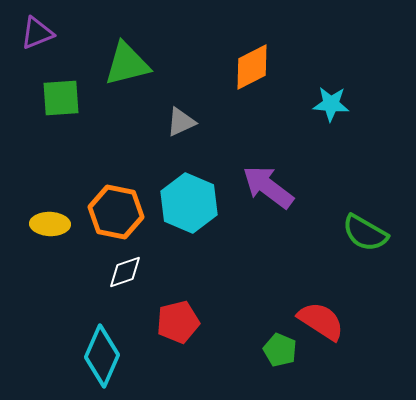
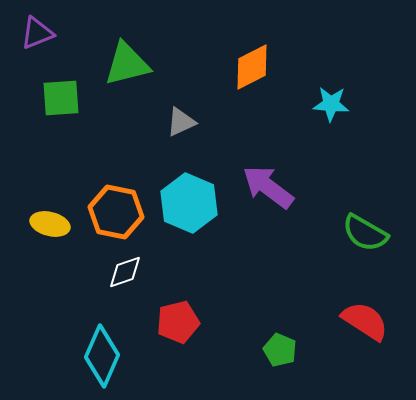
yellow ellipse: rotated 12 degrees clockwise
red semicircle: moved 44 px right
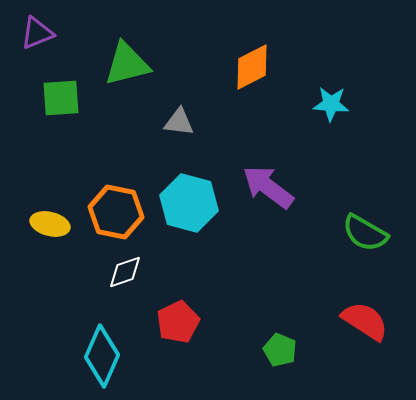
gray triangle: moved 2 px left; rotated 32 degrees clockwise
cyan hexagon: rotated 8 degrees counterclockwise
red pentagon: rotated 12 degrees counterclockwise
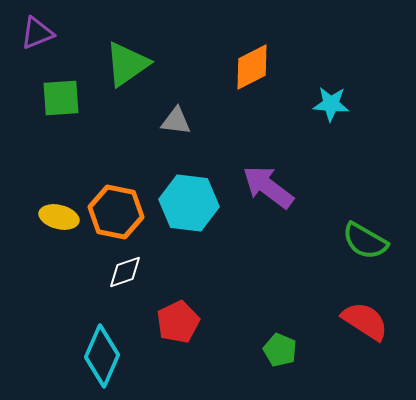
green triangle: rotated 21 degrees counterclockwise
gray triangle: moved 3 px left, 1 px up
cyan hexagon: rotated 8 degrees counterclockwise
yellow ellipse: moved 9 px right, 7 px up
green semicircle: moved 8 px down
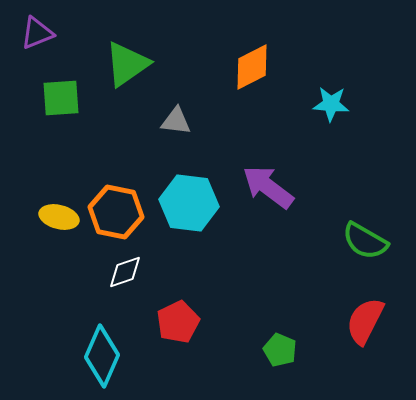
red semicircle: rotated 96 degrees counterclockwise
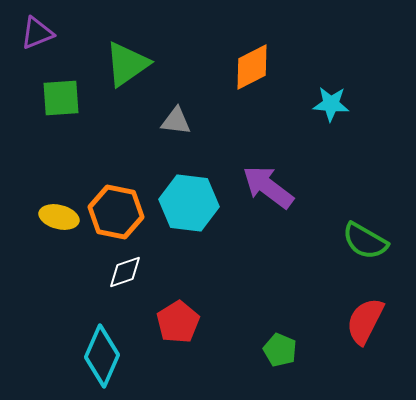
red pentagon: rotated 6 degrees counterclockwise
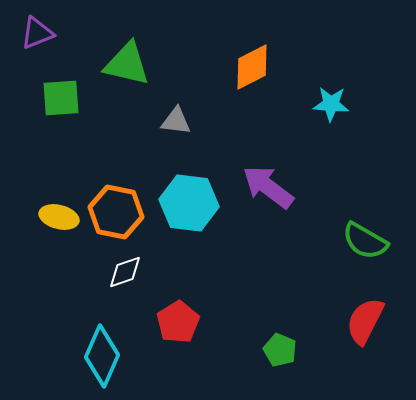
green triangle: rotated 48 degrees clockwise
